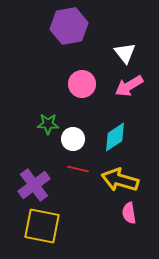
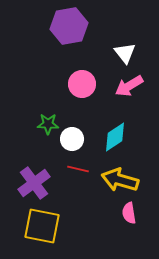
white circle: moved 1 px left
purple cross: moved 2 px up
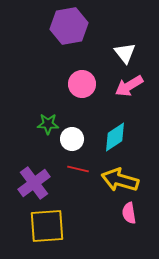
yellow square: moved 5 px right; rotated 15 degrees counterclockwise
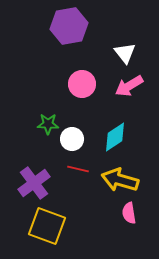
yellow square: rotated 24 degrees clockwise
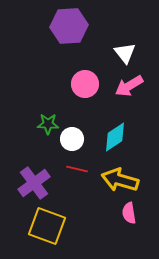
purple hexagon: rotated 6 degrees clockwise
pink circle: moved 3 px right
red line: moved 1 px left
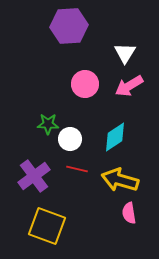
white triangle: rotated 10 degrees clockwise
white circle: moved 2 px left
purple cross: moved 7 px up
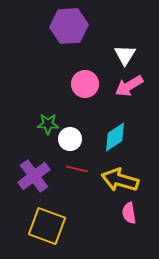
white triangle: moved 2 px down
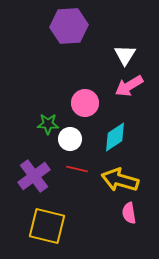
pink circle: moved 19 px down
yellow square: rotated 6 degrees counterclockwise
